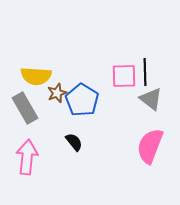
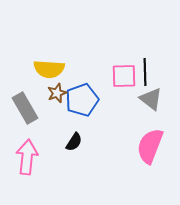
yellow semicircle: moved 13 px right, 7 px up
blue pentagon: rotated 20 degrees clockwise
black semicircle: rotated 72 degrees clockwise
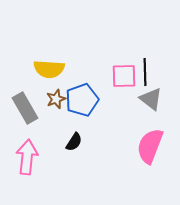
brown star: moved 1 px left, 6 px down
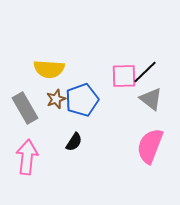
black line: rotated 48 degrees clockwise
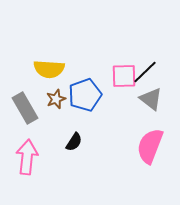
blue pentagon: moved 3 px right, 5 px up
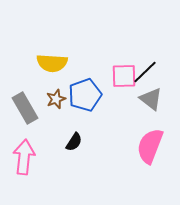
yellow semicircle: moved 3 px right, 6 px up
pink arrow: moved 3 px left
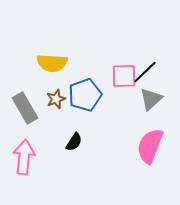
gray triangle: rotated 40 degrees clockwise
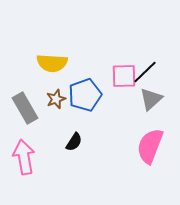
pink arrow: rotated 16 degrees counterclockwise
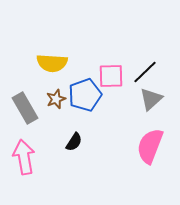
pink square: moved 13 px left
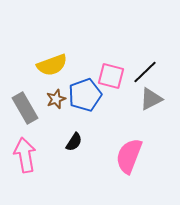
yellow semicircle: moved 2 px down; rotated 24 degrees counterclockwise
pink square: rotated 16 degrees clockwise
gray triangle: rotated 15 degrees clockwise
pink semicircle: moved 21 px left, 10 px down
pink arrow: moved 1 px right, 2 px up
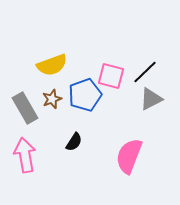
brown star: moved 4 px left
